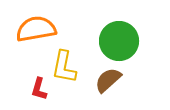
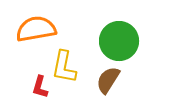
brown semicircle: rotated 16 degrees counterclockwise
red L-shape: moved 1 px right, 2 px up
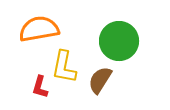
orange semicircle: moved 3 px right
brown semicircle: moved 8 px left
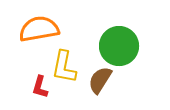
green circle: moved 5 px down
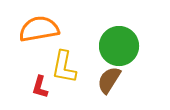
brown semicircle: moved 9 px right
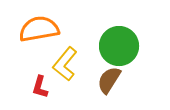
yellow L-shape: moved 1 px right, 3 px up; rotated 28 degrees clockwise
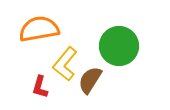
brown semicircle: moved 19 px left
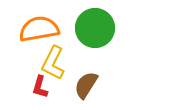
green circle: moved 24 px left, 18 px up
yellow L-shape: moved 12 px left, 1 px up; rotated 12 degrees counterclockwise
brown semicircle: moved 4 px left, 5 px down
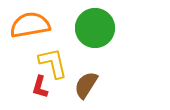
orange semicircle: moved 9 px left, 4 px up
yellow L-shape: rotated 140 degrees clockwise
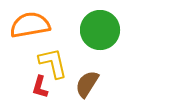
green circle: moved 5 px right, 2 px down
brown semicircle: moved 1 px right, 1 px up
